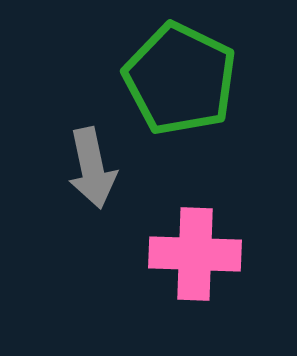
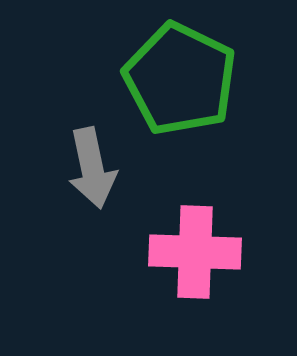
pink cross: moved 2 px up
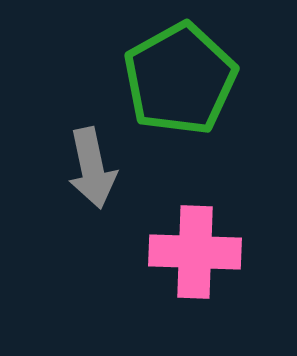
green pentagon: rotated 17 degrees clockwise
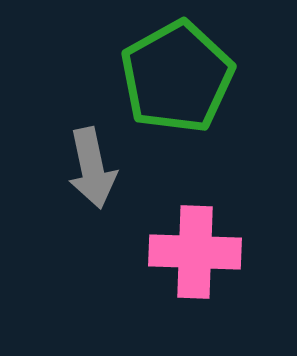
green pentagon: moved 3 px left, 2 px up
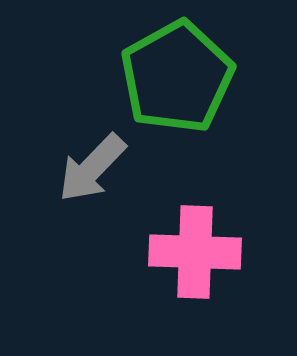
gray arrow: rotated 56 degrees clockwise
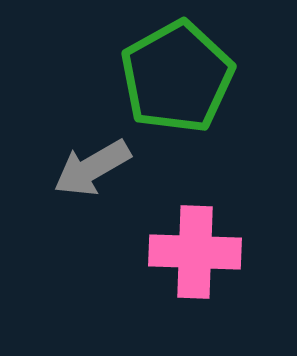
gray arrow: rotated 16 degrees clockwise
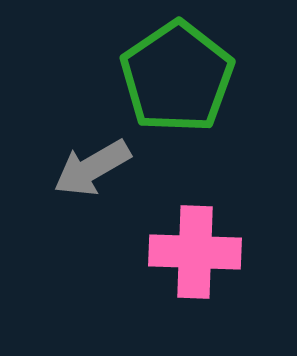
green pentagon: rotated 5 degrees counterclockwise
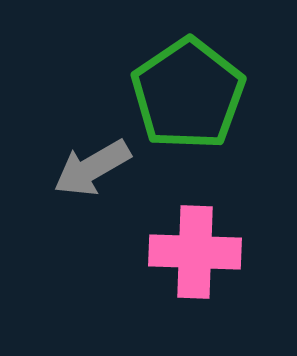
green pentagon: moved 11 px right, 17 px down
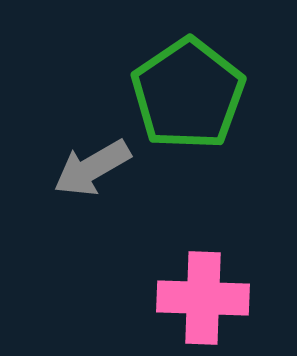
pink cross: moved 8 px right, 46 px down
